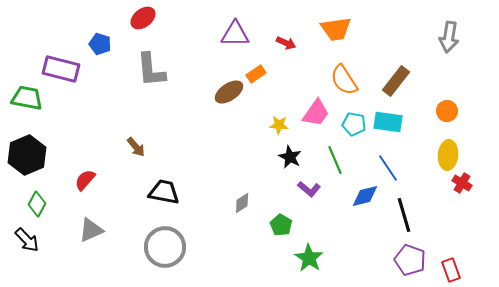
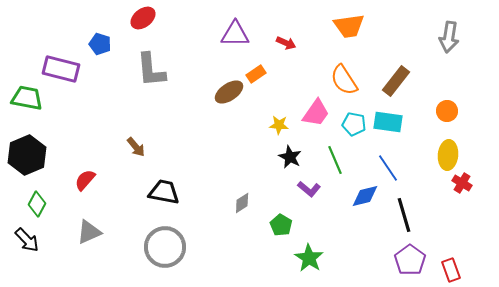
orange trapezoid: moved 13 px right, 3 px up
gray triangle: moved 2 px left, 2 px down
purple pentagon: rotated 16 degrees clockwise
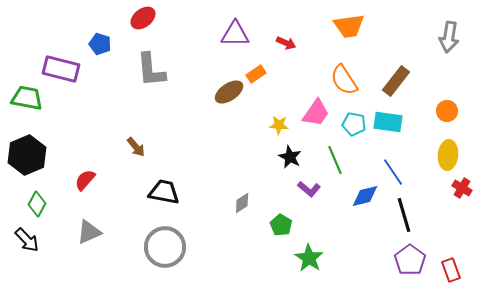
blue line: moved 5 px right, 4 px down
red cross: moved 5 px down
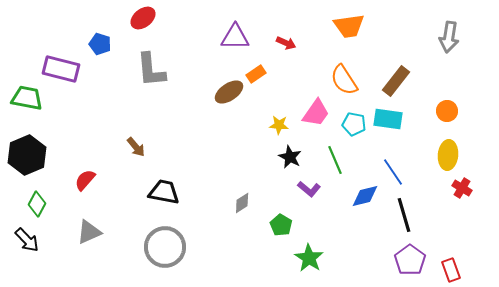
purple triangle: moved 3 px down
cyan rectangle: moved 3 px up
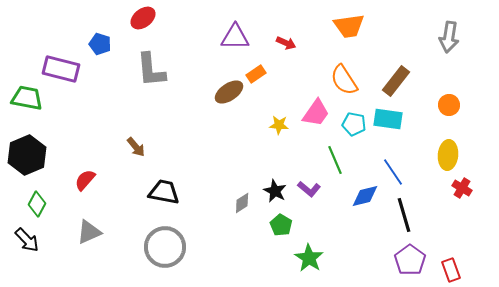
orange circle: moved 2 px right, 6 px up
black star: moved 15 px left, 34 px down
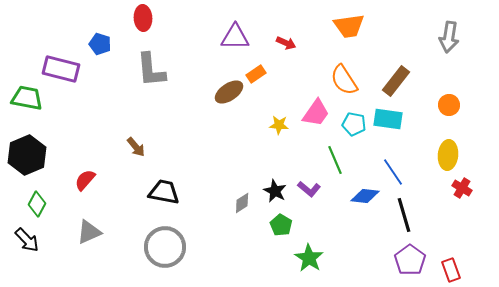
red ellipse: rotated 55 degrees counterclockwise
blue diamond: rotated 20 degrees clockwise
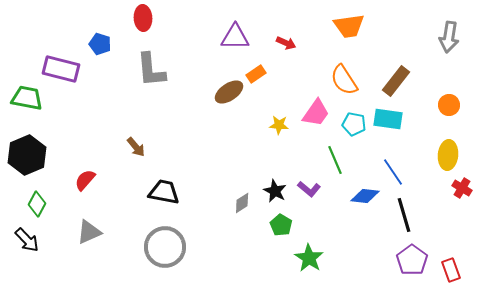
purple pentagon: moved 2 px right
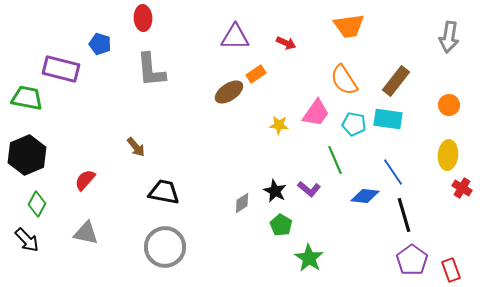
gray triangle: moved 3 px left, 1 px down; rotated 36 degrees clockwise
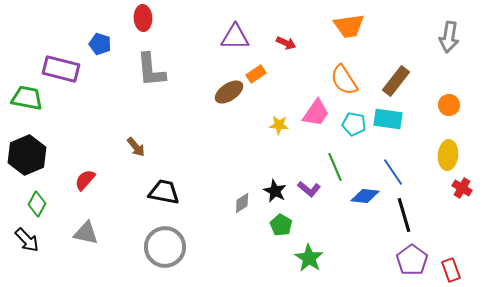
green line: moved 7 px down
